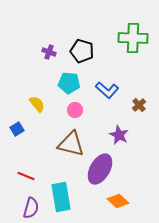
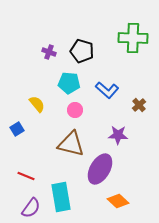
purple star: moved 1 px left; rotated 24 degrees counterclockwise
purple semicircle: rotated 20 degrees clockwise
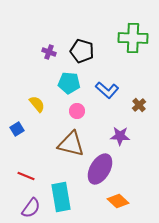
pink circle: moved 2 px right, 1 px down
purple star: moved 2 px right, 1 px down
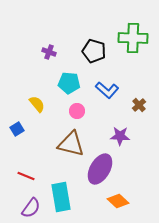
black pentagon: moved 12 px right
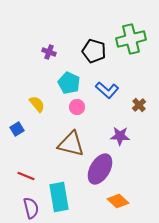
green cross: moved 2 px left, 1 px down; rotated 16 degrees counterclockwise
cyan pentagon: rotated 20 degrees clockwise
pink circle: moved 4 px up
cyan rectangle: moved 2 px left
purple semicircle: rotated 50 degrees counterclockwise
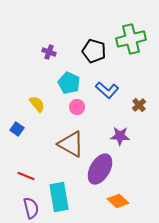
blue square: rotated 24 degrees counterclockwise
brown triangle: rotated 16 degrees clockwise
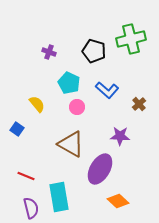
brown cross: moved 1 px up
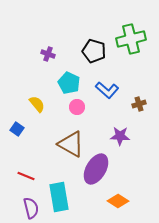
purple cross: moved 1 px left, 2 px down
brown cross: rotated 24 degrees clockwise
purple ellipse: moved 4 px left
orange diamond: rotated 10 degrees counterclockwise
